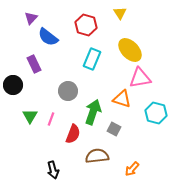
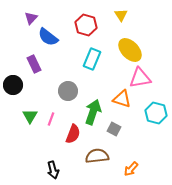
yellow triangle: moved 1 px right, 2 px down
orange arrow: moved 1 px left
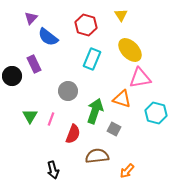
black circle: moved 1 px left, 9 px up
green arrow: moved 2 px right, 1 px up
orange arrow: moved 4 px left, 2 px down
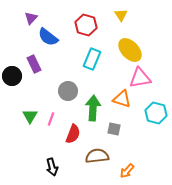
green arrow: moved 2 px left, 3 px up; rotated 15 degrees counterclockwise
gray square: rotated 16 degrees counterclockwise
black arrow: moved 1 px left, 3 px up
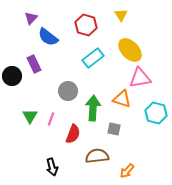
cyan rectangle: moved 1 px right, 1 px up; rotated 30 degrees clockwise
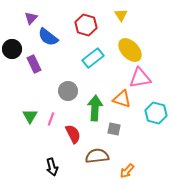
black circle: moved 27 px up
green arrow: moved 2 px right
red semicircle: rotated 48 degrees counterclockwise
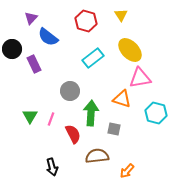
red hexagon: moved 4 px up
gray circle: moved 2 px right
green arrow: moved 4 px left, 5 px down
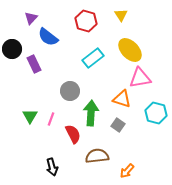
gray square: moved 4 px right, 4 px up; rotated 24 degrees clockwise
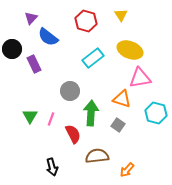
yellow ellipse: rotated 25 degrees counterclockwise
orange arrow: moved 1 px up
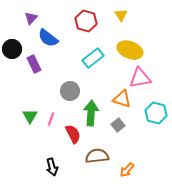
blue semicircle: moved 1 px down
gray square: rotated 16 degrees clockwise
